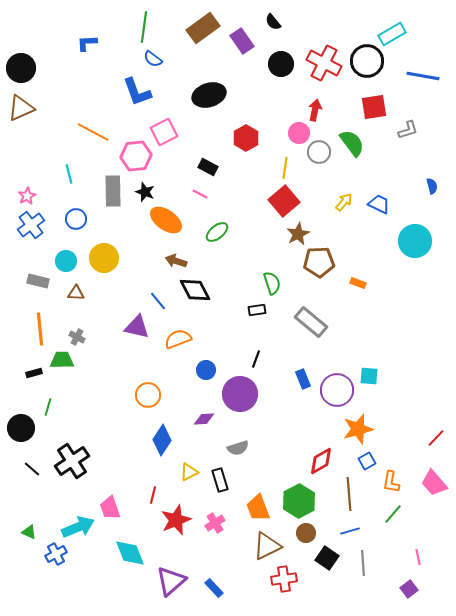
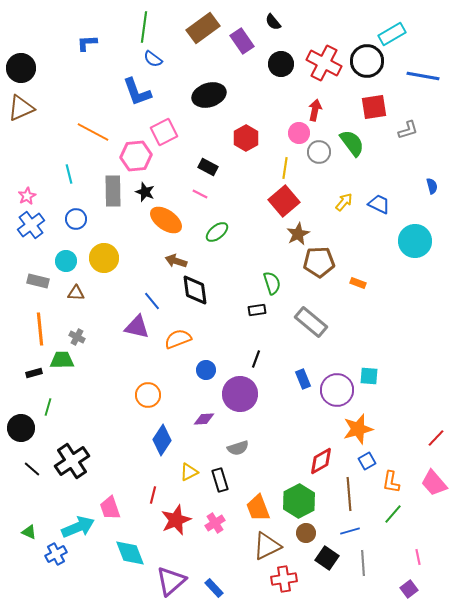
black diamond at (195, 290): rotated 20 degrees clockwise
blue line at (158, 301): moved 6 px left
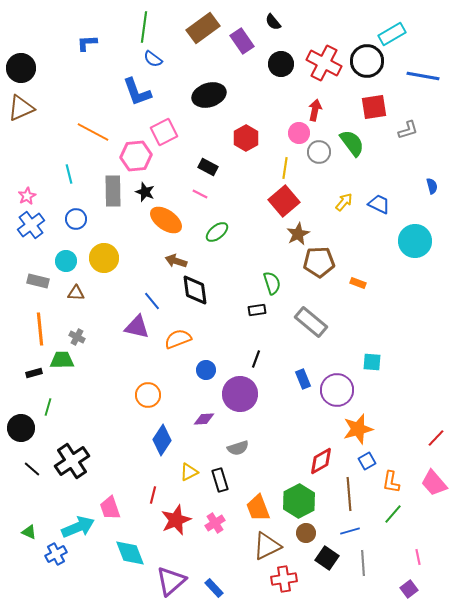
cyan square at (369, 376): moved 3 px right, 14 px up
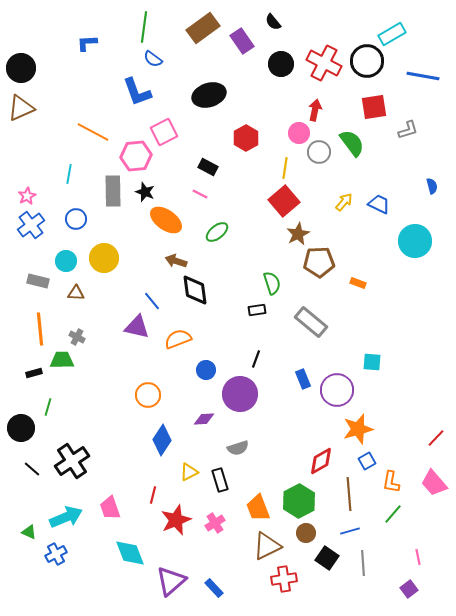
cyan line at (69, 174): rotated 24 degrees clockwise
cyan arrow at (78, 527): moved 12 px left, 10 px up
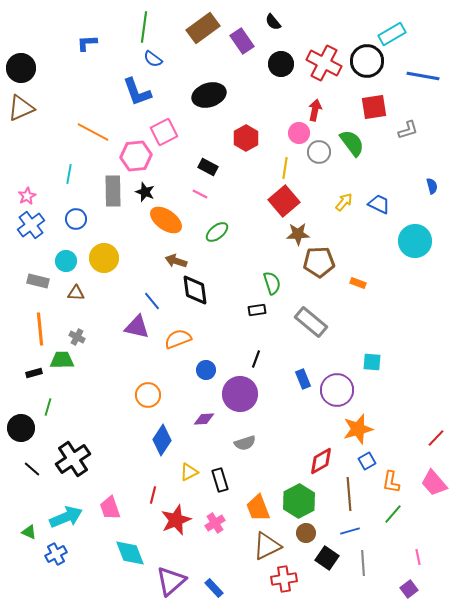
brown star at (298, 234): rotated 25 degrees clockwise
gray semicircle at (238, 448): moved 7 px right, 5 px up
black cross at (72, 461): moved 1 px right, 2 px up
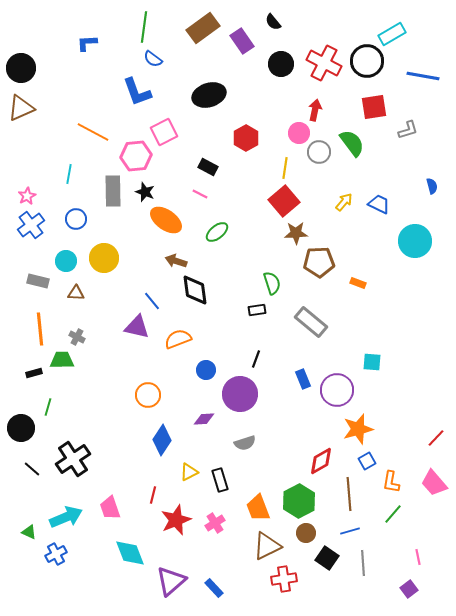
brown star at (298, 234): moved 2 px left, 1 px up
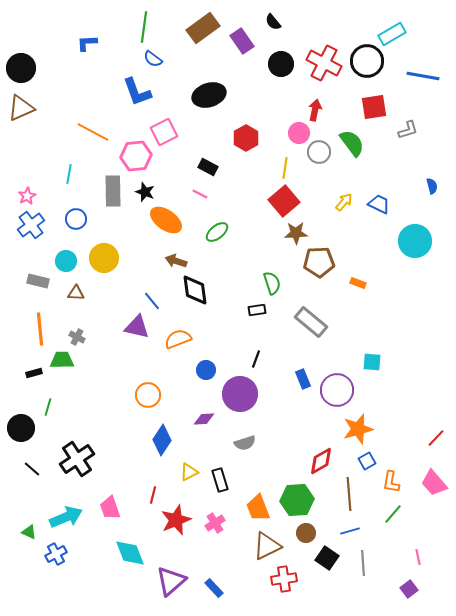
black cross at (73, 459): moved 4 px right
green hexagon at (299, 501): moved 2 px left, 1 px up; rotated 24 degrees clockwise
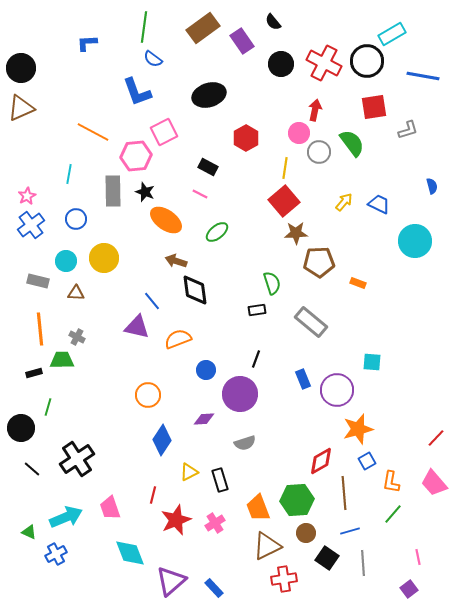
brown line at (349, 494): moved 5 px left, 1 px up
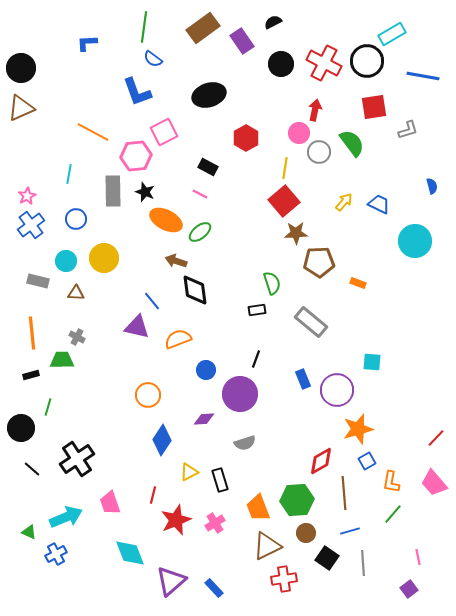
black semicircle at (273, 22): rotated 102 degrees clockwise
orange ellipse at (166, 220): rotated 8 degrees counterclockwise
green ellipse at (217, 232): moved 17 px left
orange line at (40, 329): moved 8 px left, 4 px down
black rectangle at (34, 373): moved 3 px left, 2 px down
pink trapezoid at (110, 508): moved 5 px up
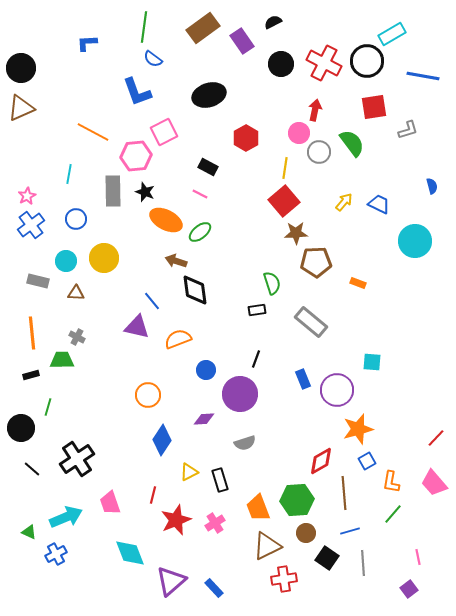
brown pentagon at (319, 262): moved 3 px left
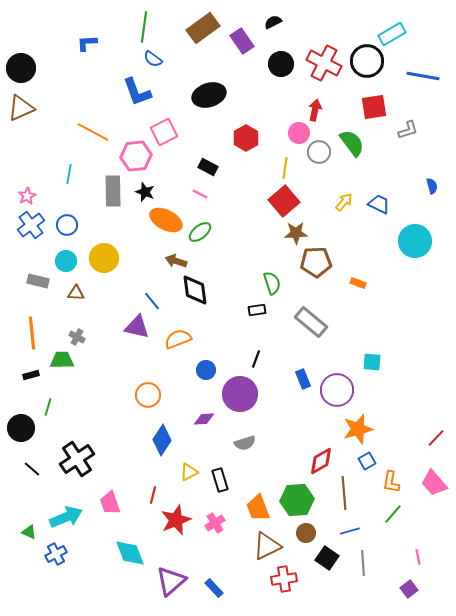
blue circle at (76, 219): moved 9 px left, 6 px down
